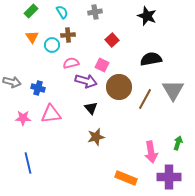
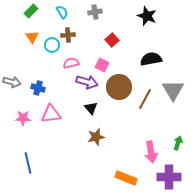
purple arrow: moved 1 px right, 1 px down
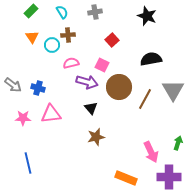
gray arrow: moved 1 px right, 3 px down; rotated 24 degrees clockwise
pink arrow: rotated 15 degrees counterclockwise
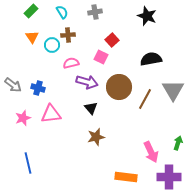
pink square: moved 1 px left, 8 px up
pink star: rotated 21 degrees counterclockwise
orange rectangle: moved 1 px up; rotated 15 degrees counterclockwise
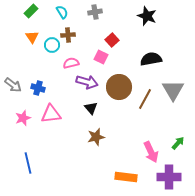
green arrow: rotated 24 degrees clockwise
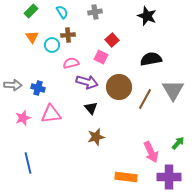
gray arrow: rotated 36 degrees counterclockwise
